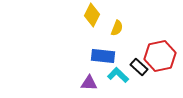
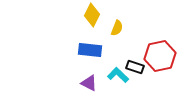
blue rectangle: moved 13 px left, 6 px up
black rectangle: moved 4 px left; rotated 24 degrees counterclockwise
purple triangle: rotated 24 degrees clockwise
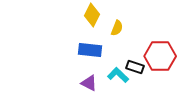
red hexagon: rotated 12 degrees clockwise
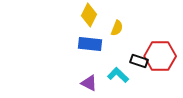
yellow diamond: moved 3 px left
blue rectangle: moved 6 px up
black rectangle: moved 4 px right, 6 px up
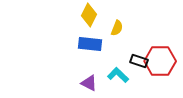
red hexagon: moved 5 px down
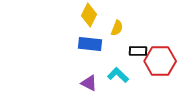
black rectangle: moved 1 px left, 10 px up; rotated 18 degrees counterclockwise
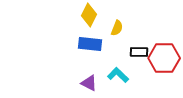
black rectangle: moved 1 px right, 1 px down
red hexagon: moved 4 px right, 3 px up
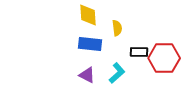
yellow diamond: moved 1 px left; rotated 30 degrees counterclockwise
yellow semicircle: rotated 28 degrees counterclockwise
cyan L-shape: moved 1 px left, 2 px up; rotated 95 degrees clockwise
purple triangle: moved 2 px left, 8 px up
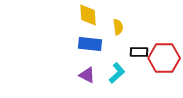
yellow semicircle: moved 1 px right, 1 px up
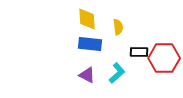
yellow diamond: moved 1 px left, 4 px down
